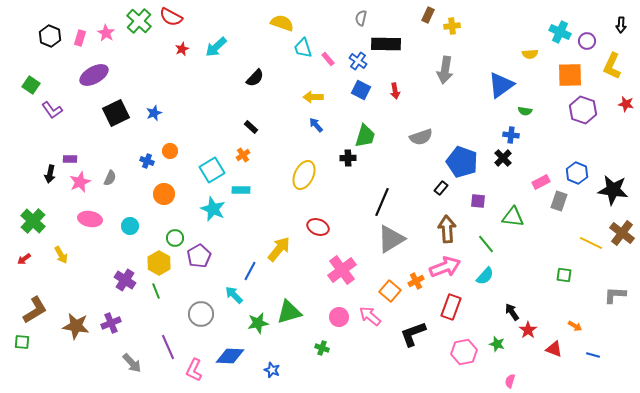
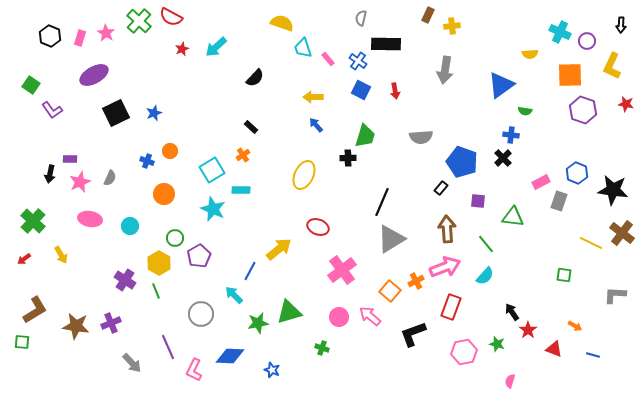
gray semicircle at (421, 137): rotated 15 degrees clockwise
yellow arrow at (279, 249): rotated 12 degrees clockwise
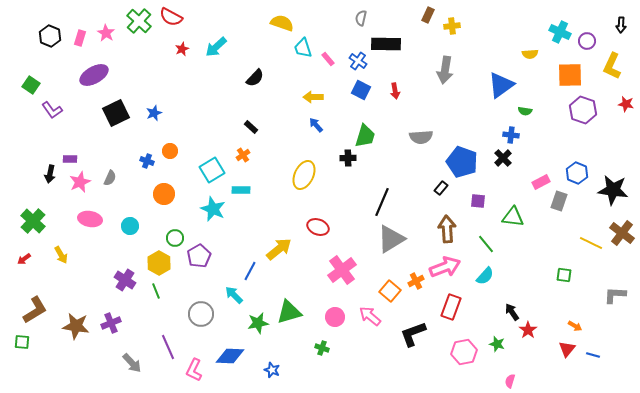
pink circle at (339, 317): moved 4 px left
red triangle at (554, 349): moved 13 px right; rotated 48 degrees clockwise
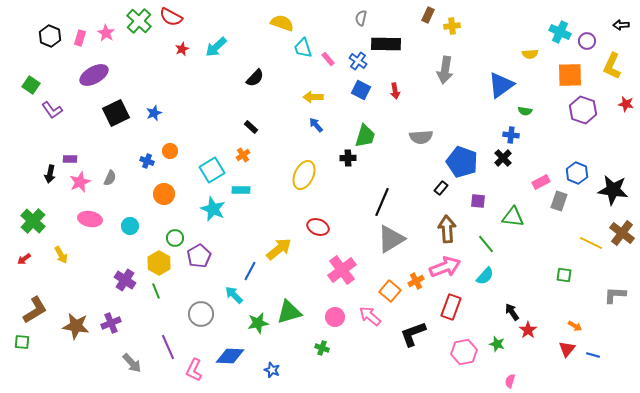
black arrow at (621, 25): rotated 84 degrees clockwise
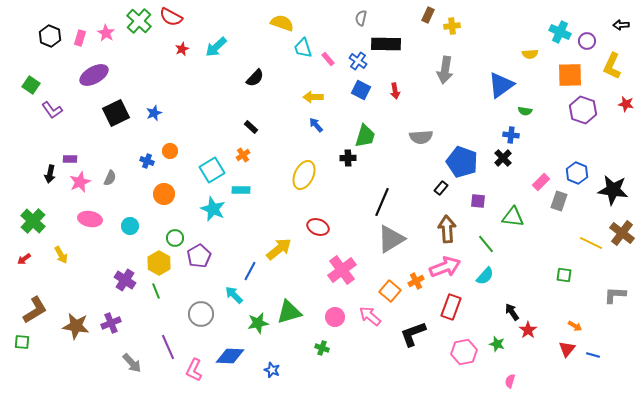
pink rectangle at (541, 182): rotated 18 degrees counterclockwise
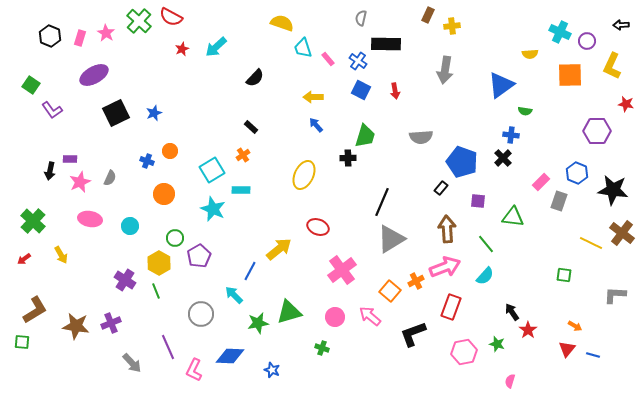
purple hexagon at (583, 110): moved 14 px right, 21 px down; rotated 20 degrees counterclockwise
black arrow at (50, 174): moved 3 px up
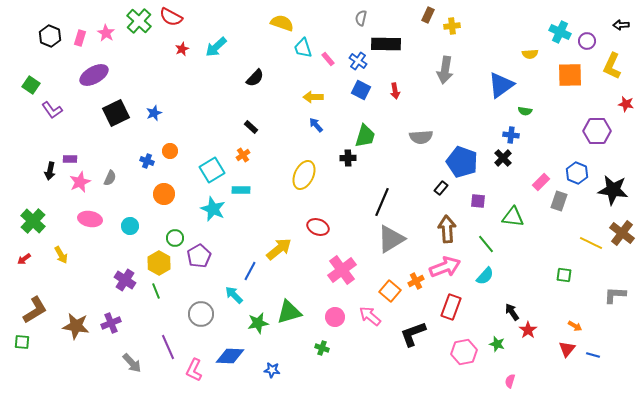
blue star at (272, 370): rotated 14 degrees counterclockwise
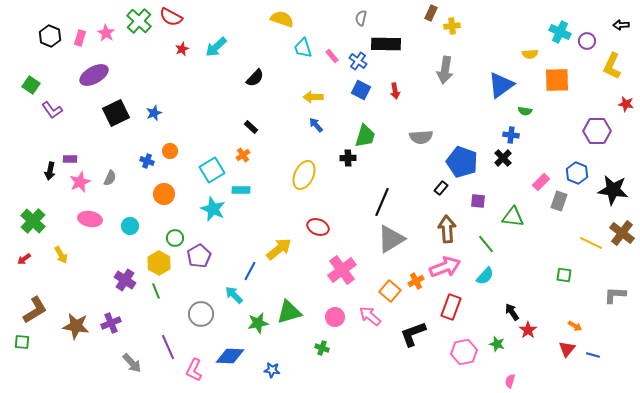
brown rectangle at (428, 15): moved 3 px right, 2 px up
yellow semicircle at (282, 23): moved 4 px up
pink rectangle at (328, 59): moved 4 px right, 3 px up
orange square at (570, 75): moved 13 px left, 5 px down
